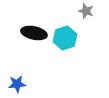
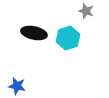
cyan hexagon: moved 3 px right
blue star: moved 2 px down; rotated 18 degrees clockwise
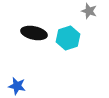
gray star: moved 3 px right
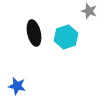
black ellipse: rotated 65 degrees clockwise
cyan hexagon: moved 2 px left, 1 px up
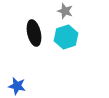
gray star: moved 24 px left
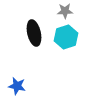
gray star: rotated 21 degrees counterclockwise
